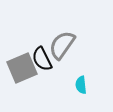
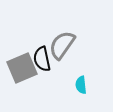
black semicircle: rotated 15 degrees clockwise
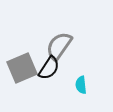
gray semicircle: moved 3 px left, 1 px down
black semicircle: moved 7 px right, 9 px down; rotated 135 degrees counterclockwise
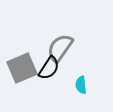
gray semicircle: moved 1 px right, 2 px down
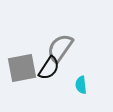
gray square: rotated 12 degrees clockwise
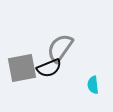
black semicircle: rotated 35 degrees clockwise
cyan semicircle: moved 12 px right
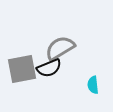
gray semicircle: rotated 24 degrees clockwise
gray square: moved 1 px down
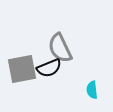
gray semicircle: rotated 84 degrees counterclockwise
cyan semicircle: moved 1 px left, 5 px down
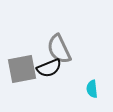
gray semicircle: moved 1 px left, 1 px down
cyan semicircle: moved 1 px up
